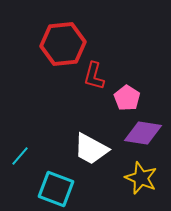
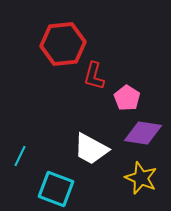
cyan line: rotated 15 degrees counterclockwise
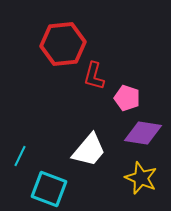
pink pentagon: rotated 15 degrees counterclockwise
white trapezoid: moved 2 px left, 1 px down; rotated 78 degrees counterclockwise
cyan square: moved 7 px left
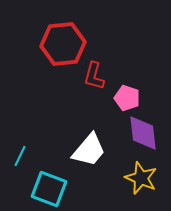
purple diamond: rotated 75 degrees clockwise
